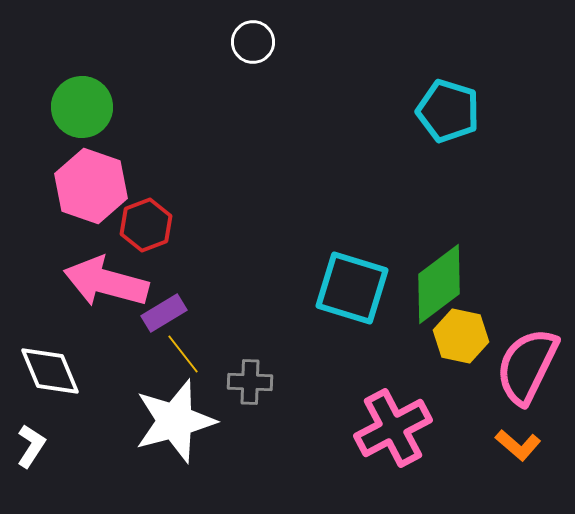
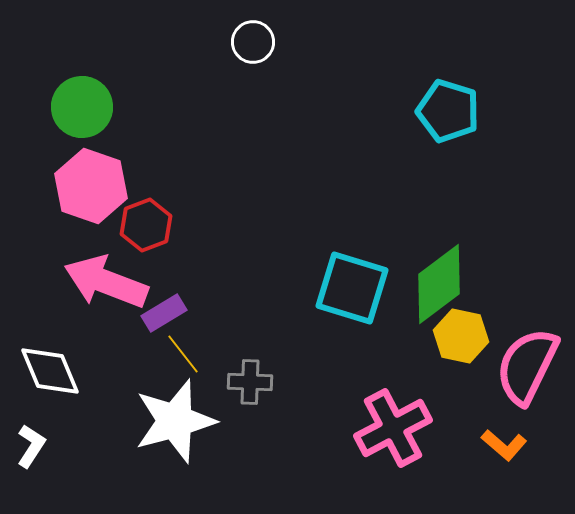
pink arrow: rotated 6 degrees clockwise
orange L-shape: moved 14 px left
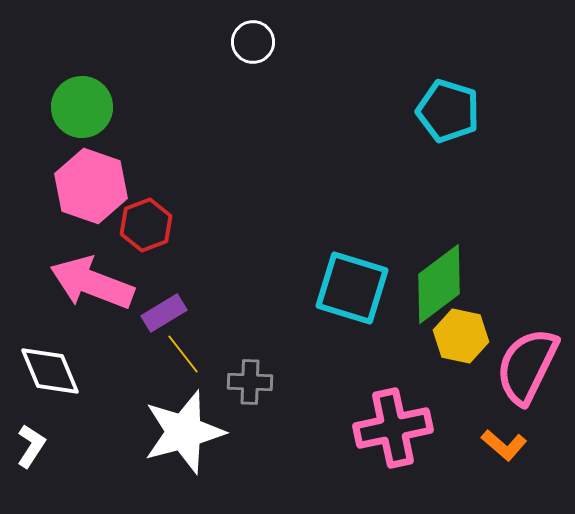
pink arrow: moved 14 px left, 1 px down
white star: moved 9 px right, 11 px down
pink cross: rotated 16 degrees clockwise
